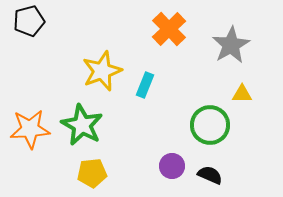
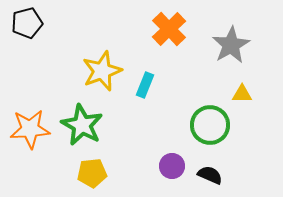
black pentagon: moved 2 px left, 2 px down
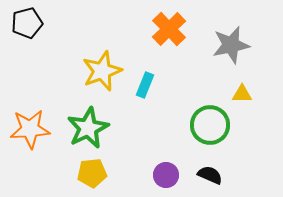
gray star: rotated 18 degrees clockwise
green star: moved 6 px right, 3 px down; rotated 18 degrees clockwise
purple circle: moved 6 px left, 9 px down
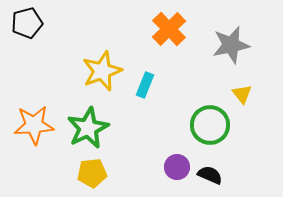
yellow triangle: rotated 50 degrees clockwise
orange star: moved 4 px right, 4 px up
purple circle: moved 11 px right, 8 px up
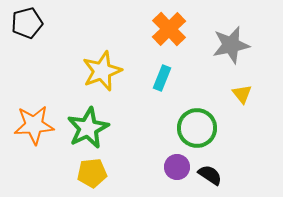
cyan rectangle: moved 17 px right, 7 px up
green circle: moved 13 px left, 3 px down
black semicircle: rotated 10 degrees clockwise
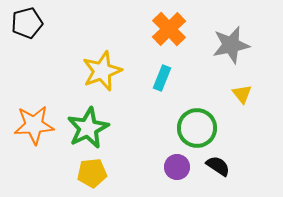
black semicircle: moved 8 px right, 9 px up
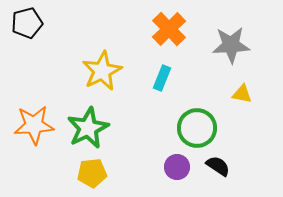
gray star: rotated 9 degrees clockwise
yellow star: rotated 6 degrees counterclockwise
yellow triangle: rotated 40 degrees counterclockwise
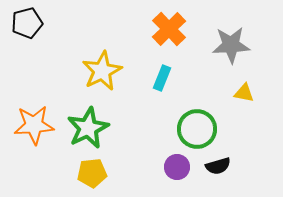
yellow triangle: moved 2 px right, 1 px up
green circle: moved 1 px down
black semicircle: rotated 130 degrees clockwise
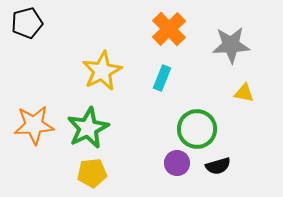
purple circle: moved 4 px up
